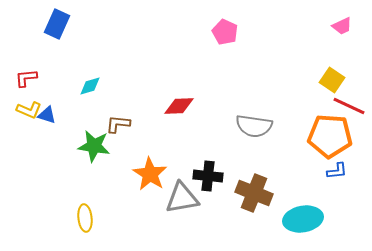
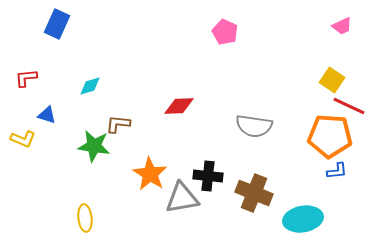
yellow L-shape: moved 6 px left, 29 px down
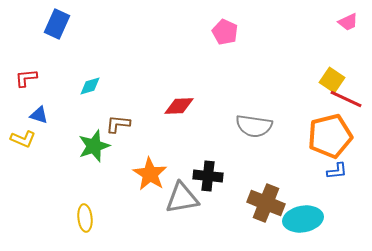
pink trapezoid: moved 6 px right, 4 px up
red line: moved 3 px left, 7 px up
blue triangle: moved 8 px left
orange pentagon: rotated 18 degrees counterclockwise
green star: rotated 28 degrees counterclockwise
brown cross: moved 12 px right, 10 px down
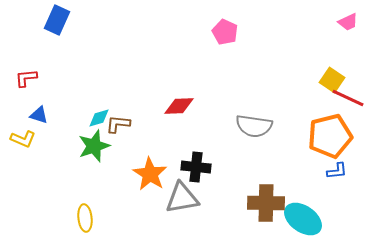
blue rectangle: moved 4 px up
cyan diamond: moved 9 px right, 32 px down
red line: moved 2 px right, 1 px up
black cross: moved 12 px left, 9 px up
brown cross: rotated 21 degrees counterclockwise
cyan ellipse: rotated 45 degrees clockwise
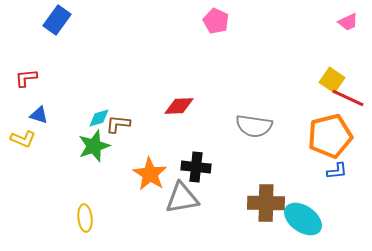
blue rectangle: rotated 12 degrees clockwise
pink pentagon: moved 9 px left, 11 px up
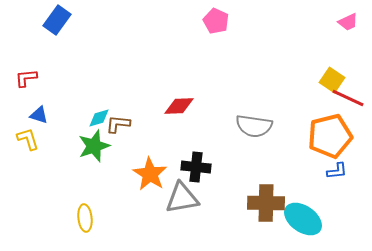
yellow L-shape: moved 5 px right; rotated 130 degrees counterclockwise
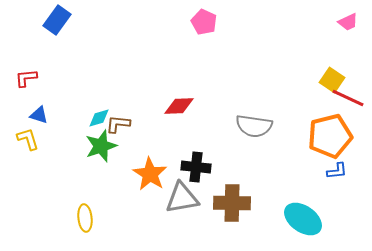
pink pentagon: moved 12 px left, 1 px down
green star: moved 7 px right
brown cross: moved 34 px left
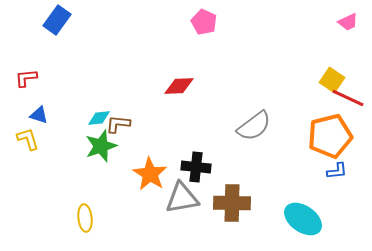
red diamond: moved 20 px up
cyan diamond: rotated 10 degrees clockwise
gray semicircle: rotated 45 degrees counterclockwise
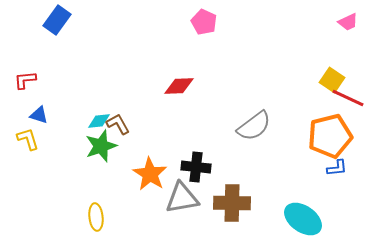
red L-shape: moved 1 px left, 2 px down
cyan diamond: moved 3 px down
brown L-shape: rotated 55 degrees clockwise
blue L-shape: moved 3 px up
yellow ellipse: moved 11 px right, 1 px up
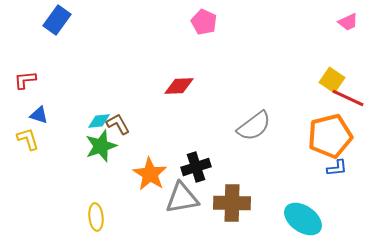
black cross: rotated 24 degrees counterclockwise
